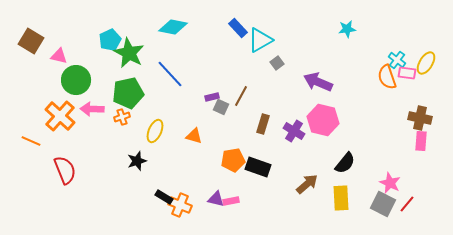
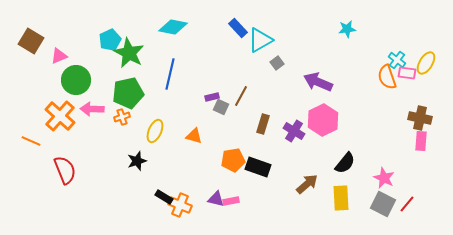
pink triangle at (59, 56): rotated 36 degrees counterclockwise
blue line at (170, 74): rotated 56 degrees clockwise
pink hexagon at (323, 120): rotated 20 degrees clockwise
pink star at (390, 183): moved 6 px left, 5 px up
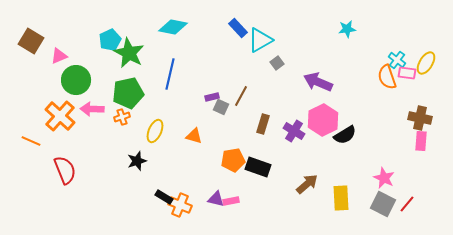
black semicircle at (345, 163): moved 28 px up; rotated 20 degrees clockwise
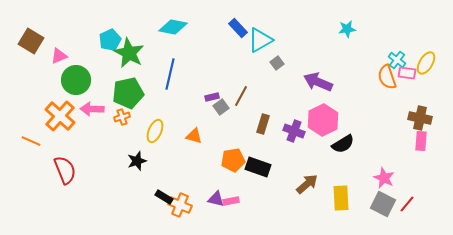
gray square at (221, 107): rotated 28 degrees clockwise
purple cross at (294, 131): rotated 10 degrees counterclockwise
black semicircle at (345, 135): moved 2 px left, 9 px down
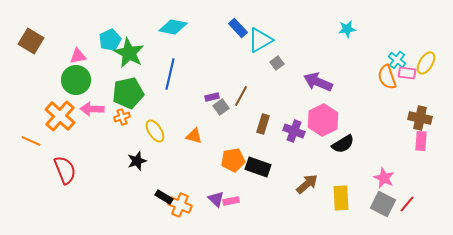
pink triangle at (59, 56): moved 19 px right; rotated 12 degrees clockwise
yellow ellipse at (155, 131): rotated 55 degrees counterclockwise
purple triangle at (216, 199): rotated 30 degrees clockwise
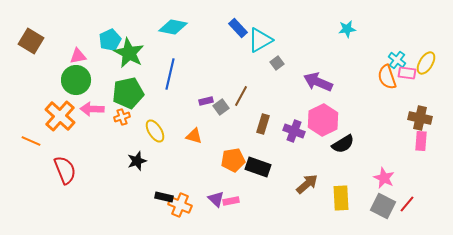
purple rectangle at (212, 97): moved 6 px left, 4 px down
black rectangle at (164, 197): rotated 18 degrees counterclockwise
gray square at (383, 204): moved 2 px down
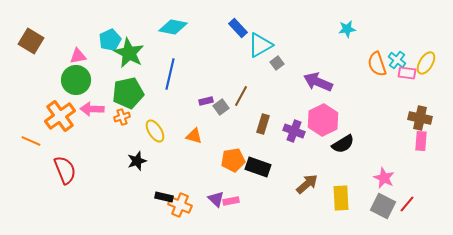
cyan triangle at (260, 40): moved 5 px down
orange semicircle at (387, 77): moved 10 px left, 13 px up
orange cross at (60, 116): rotated 12 degrees clockwise
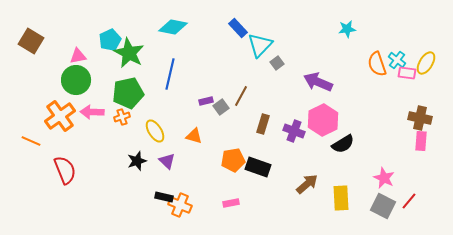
cyan triangle at (260, 45): rotated 16 degrees counterclockwise
pink arrow at (92, 109): moved 3 px down
purple triangle at (216, 199): moved 49 px left, 38 px up
pink rectangle at (231, 201): moved 2 px down
red line at (407, 204): moved 2 px right, 3 px up
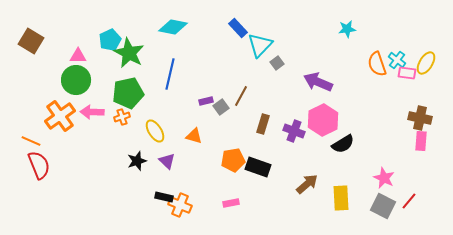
pink triangle at (78, 56): rotated 12 degrees clockwise
red semicircle at (65, 170): moved 26 px left, 5 px up
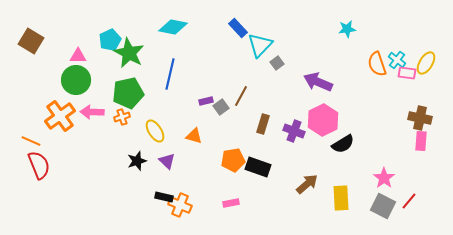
pink star at (384, 178): rotated 10 degrees clockwise
